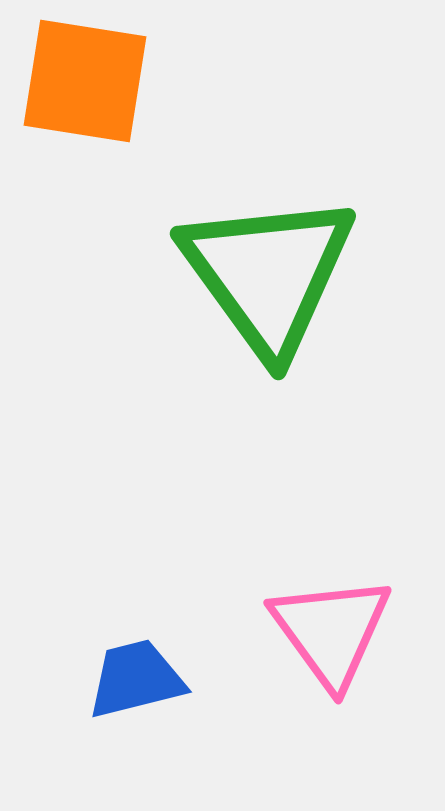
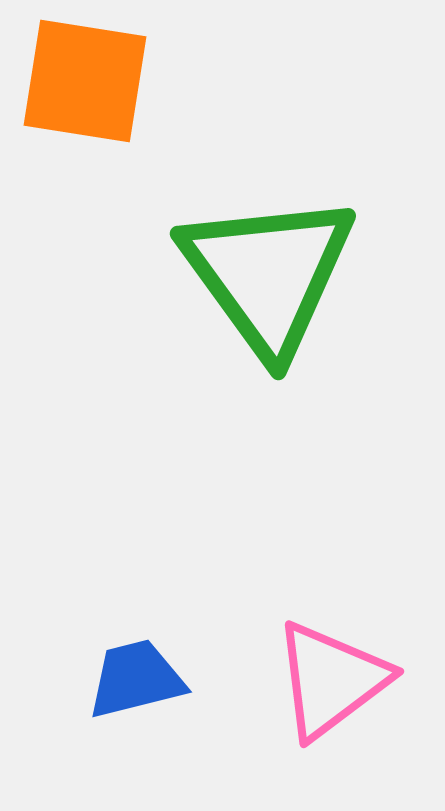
pink triangle: moved 49 px down; rotated 29 degrees clockwise
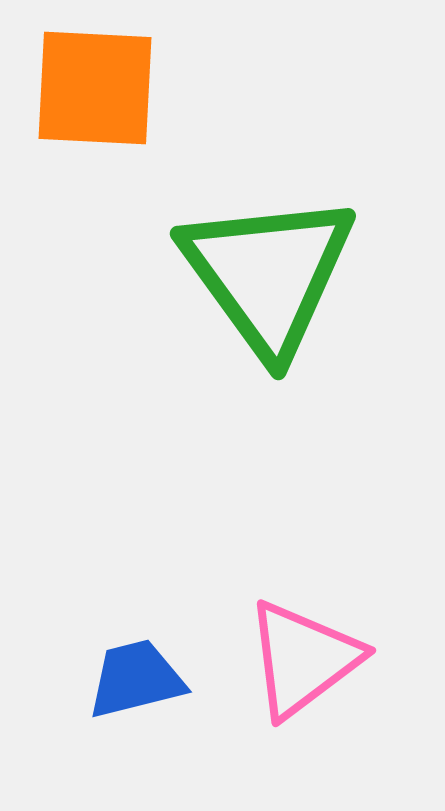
orange square: moved 10 px right, 7 px down; rotated 6 degrees counterclockwise
pink triangle: moved 28 px left, 21 px up
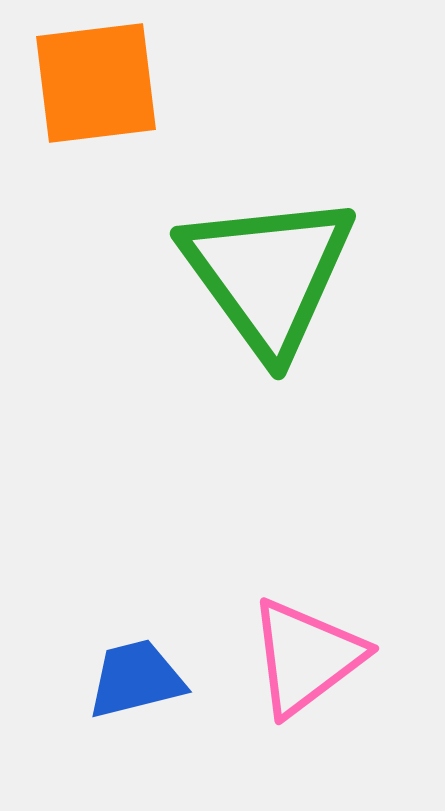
orange square: moved 1 px right, 5 px up; rotated 10 degrees counterclockwise
pink triangle: moved 3 px right, 2 px up
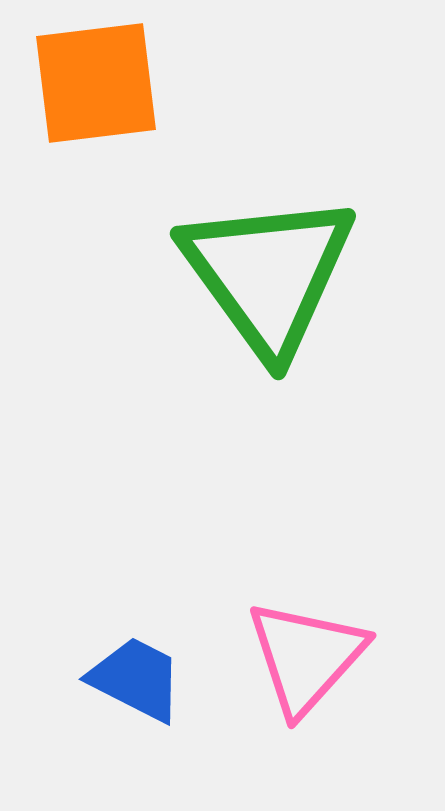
pink triangle: rotated 11 degrees counterclockwise
blue trapezoid: rotated 41 degrees clockwise
